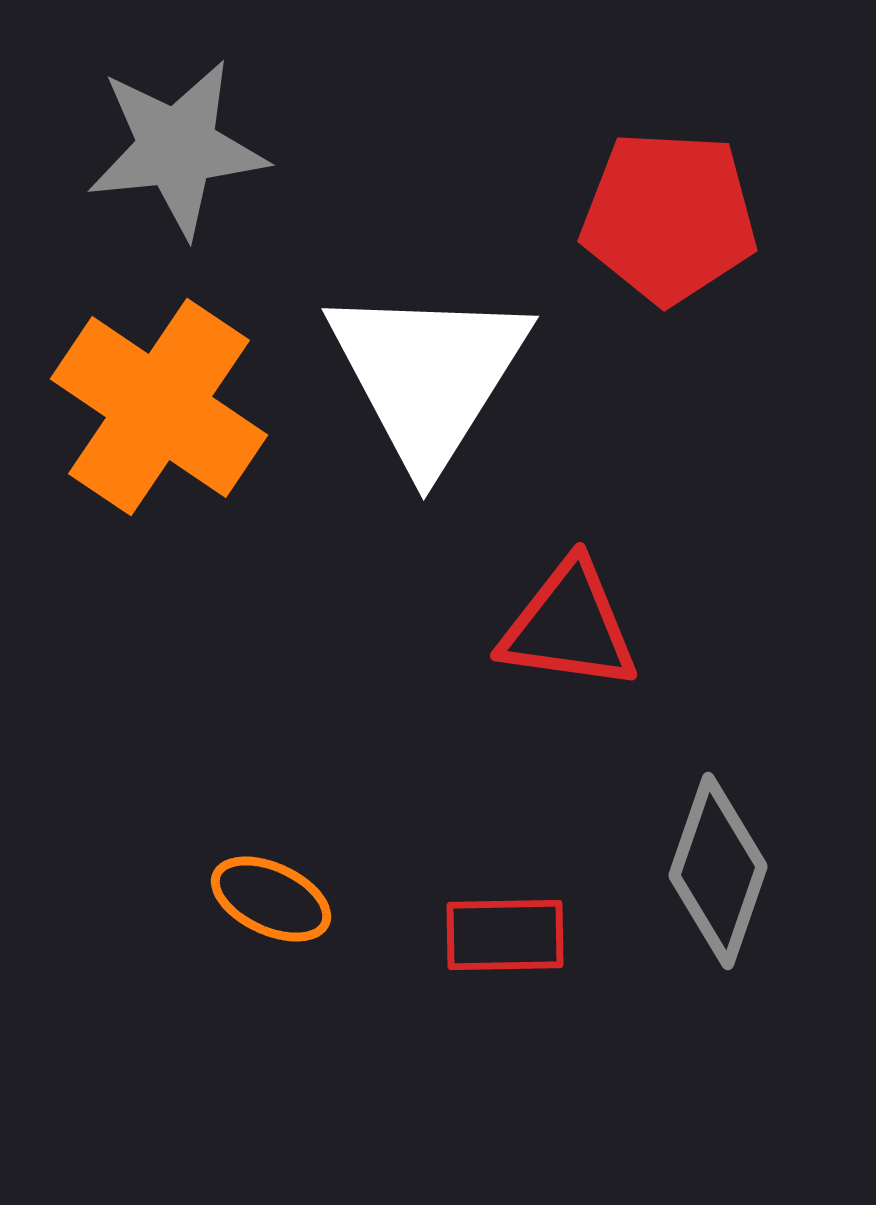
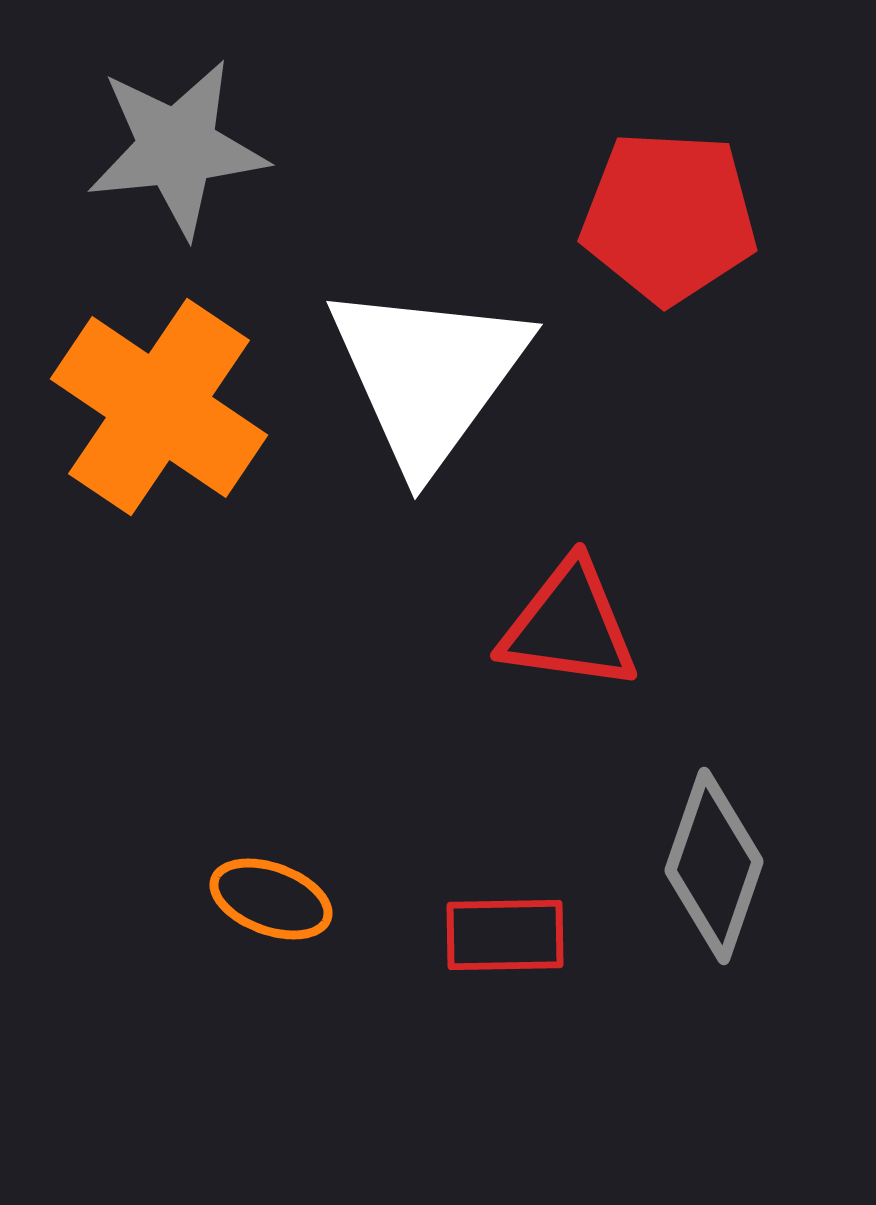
white triangle: rotated 4 degrees clockwise
gray diamond: moved 4 px left, 5 px up
orange ellipse: rotated 5 degrees counterclockwise
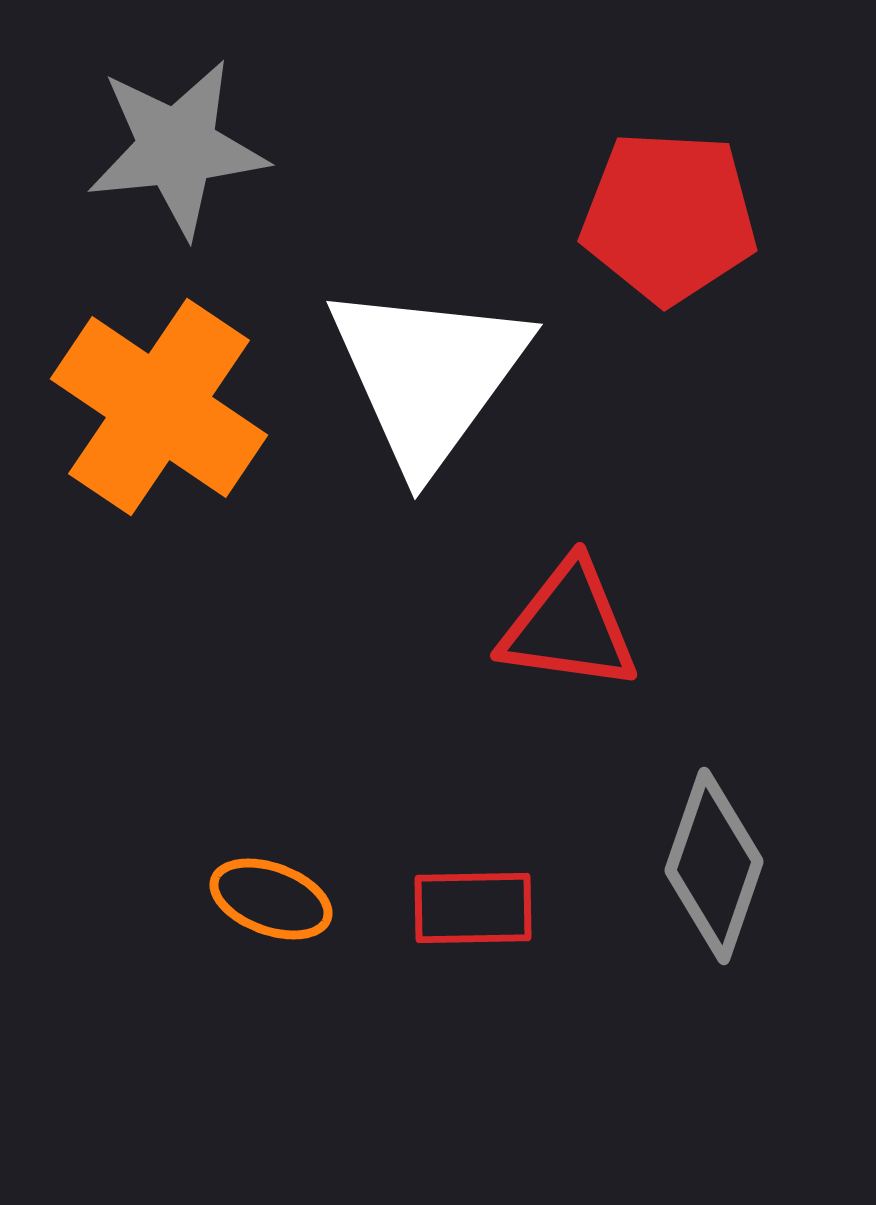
red rectangle: moved 32 px left, 27 px up
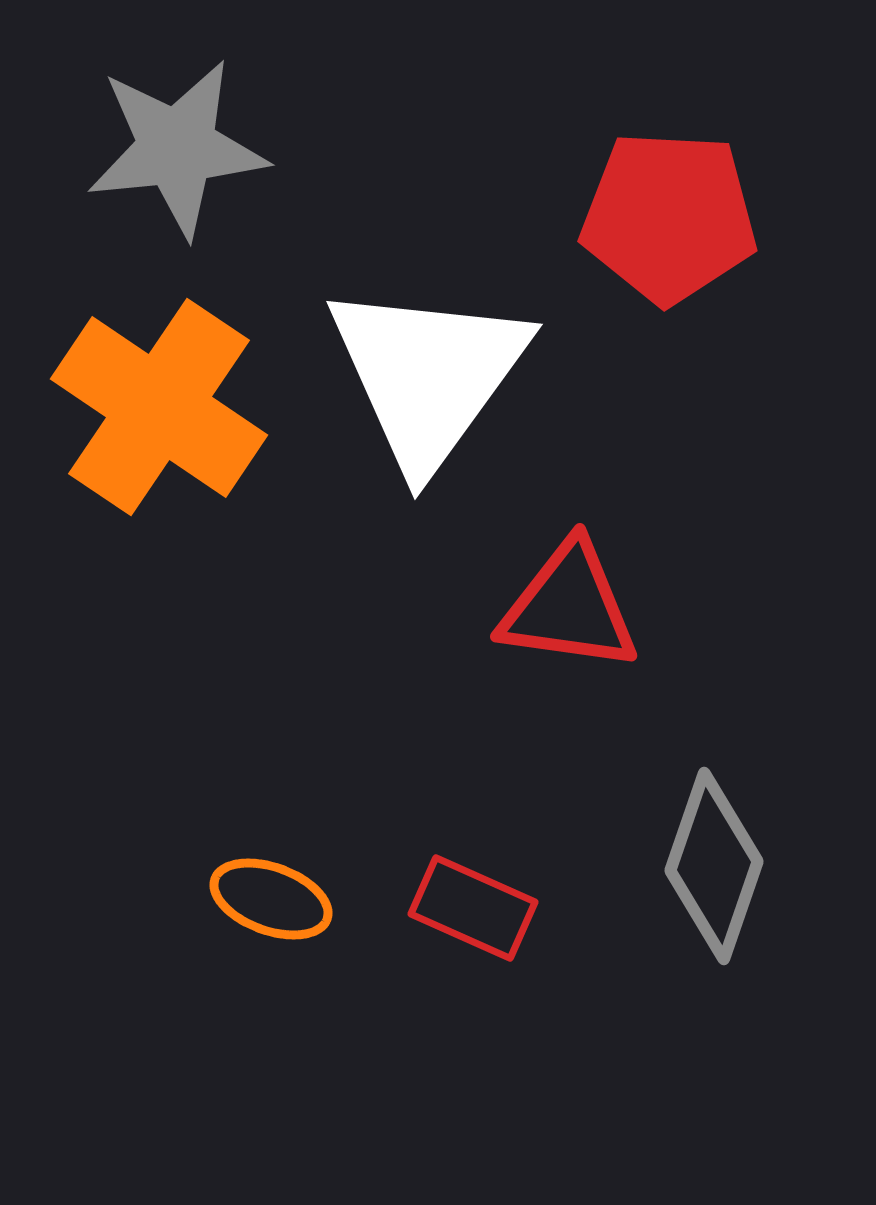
red triangle: moved 19 px up
red rectangle: rotated 25 degrees clockwise
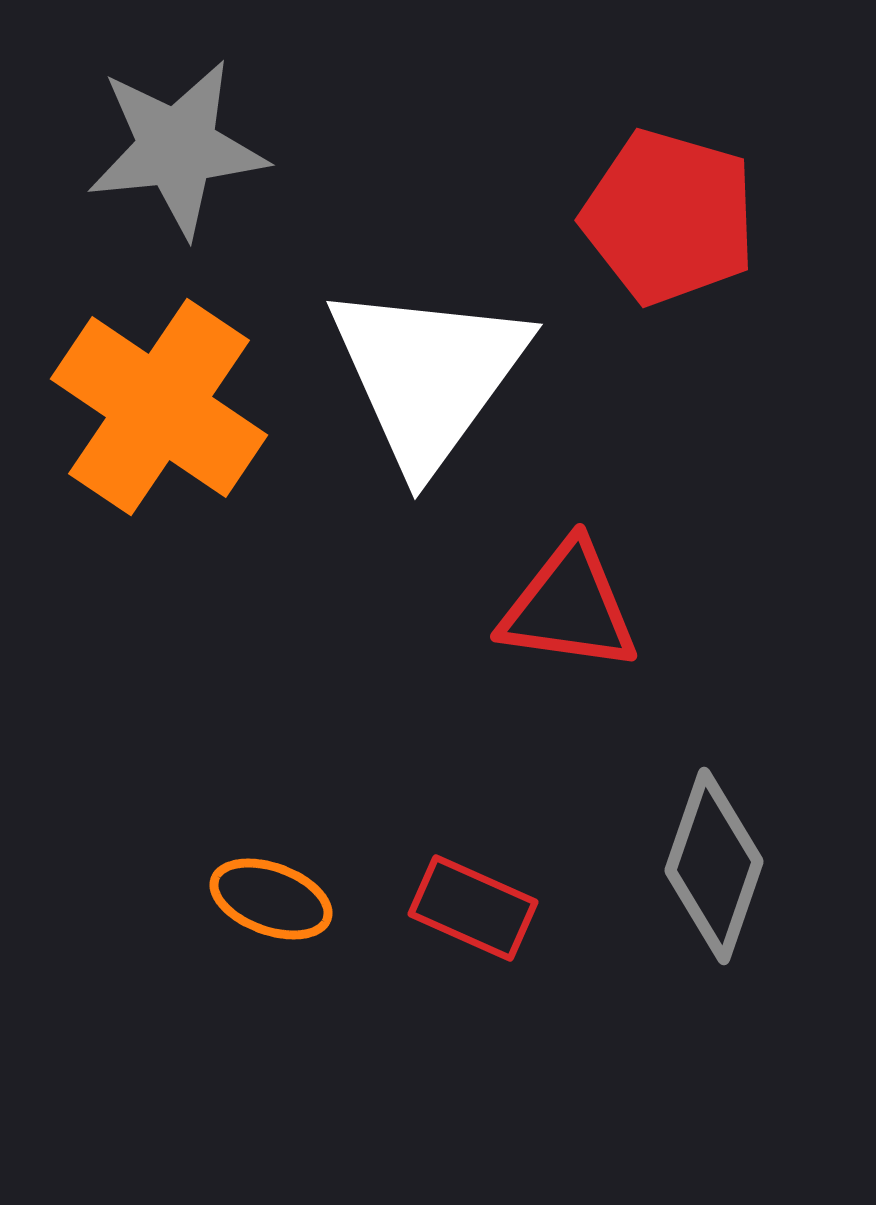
red pentagon: rotated 13 degrees clockwise
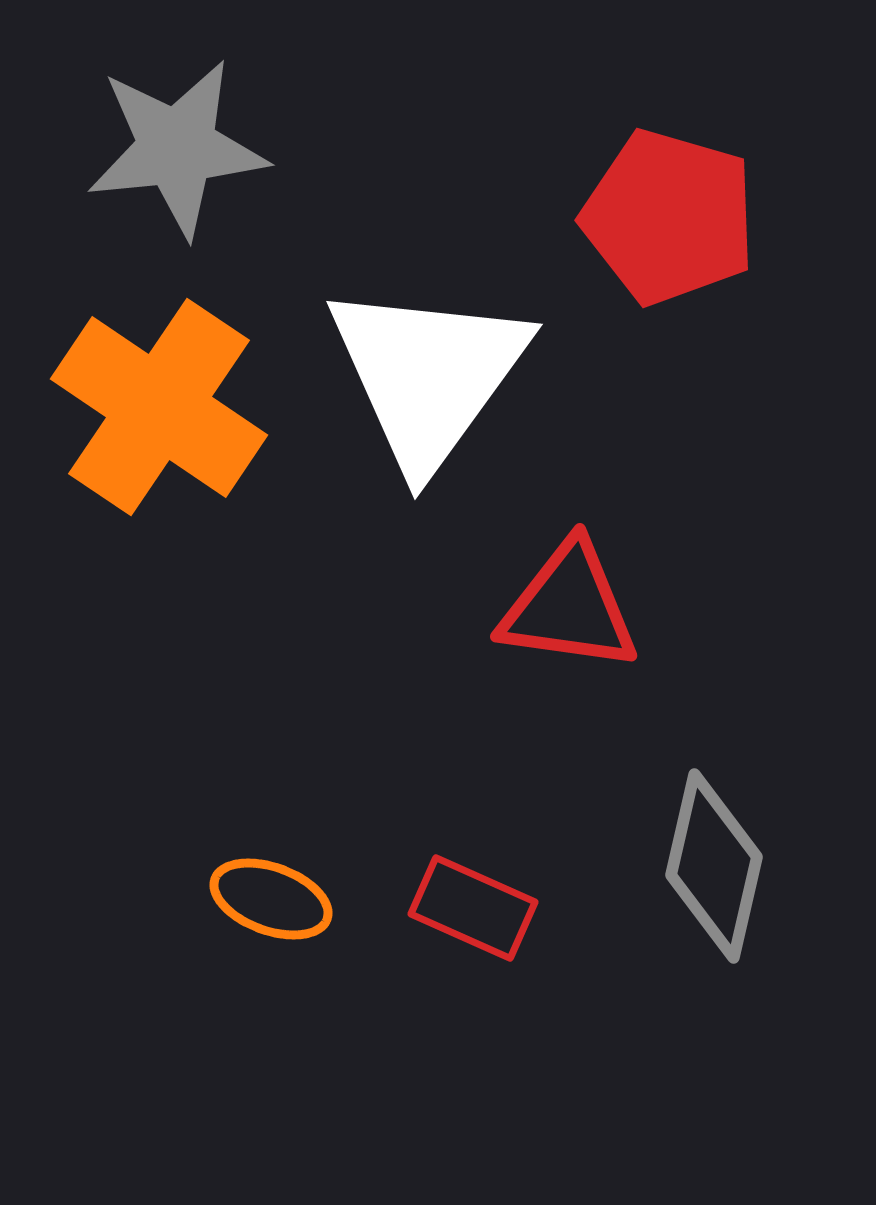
gray diamond: rotated 6 degrees counterclockwise
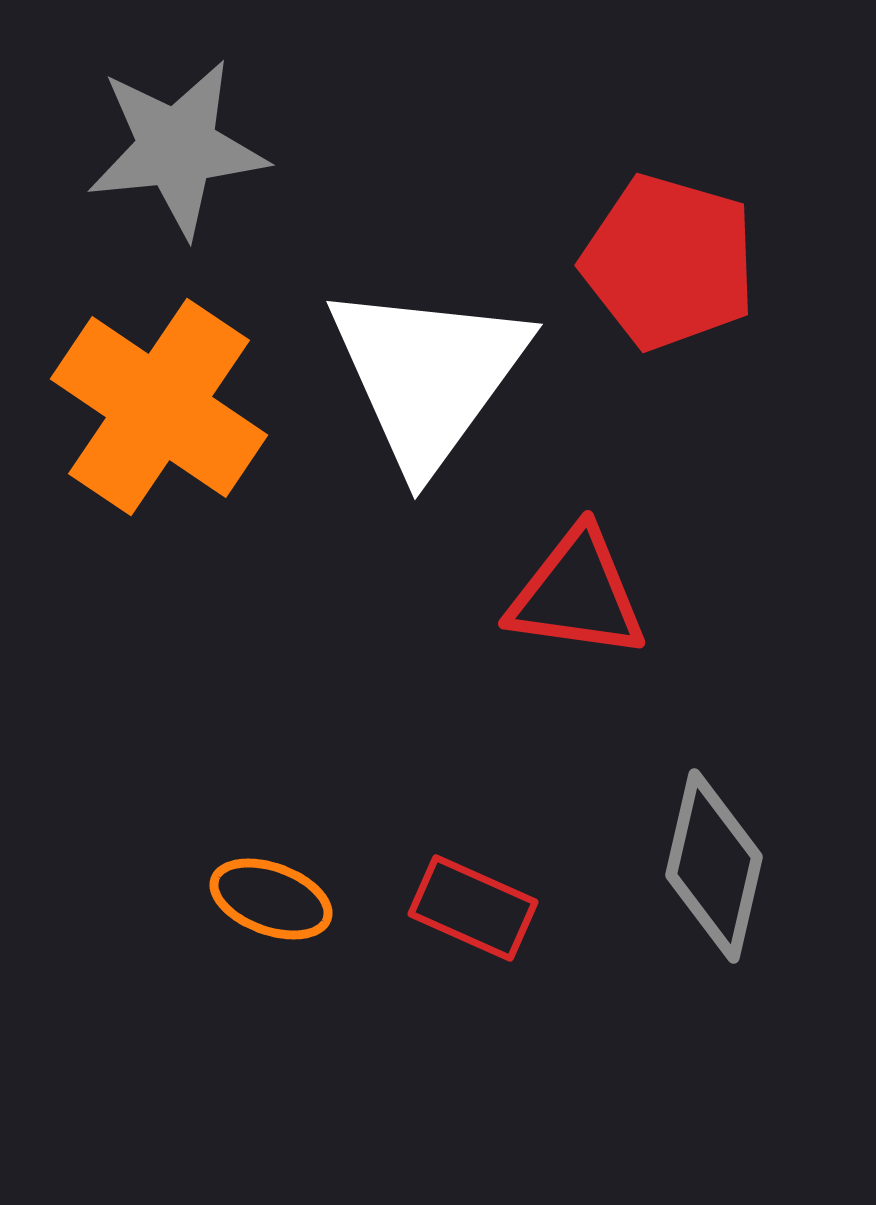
red pentagon: moved 45 px down
red triangle: moved 8 px right, 13 px up
